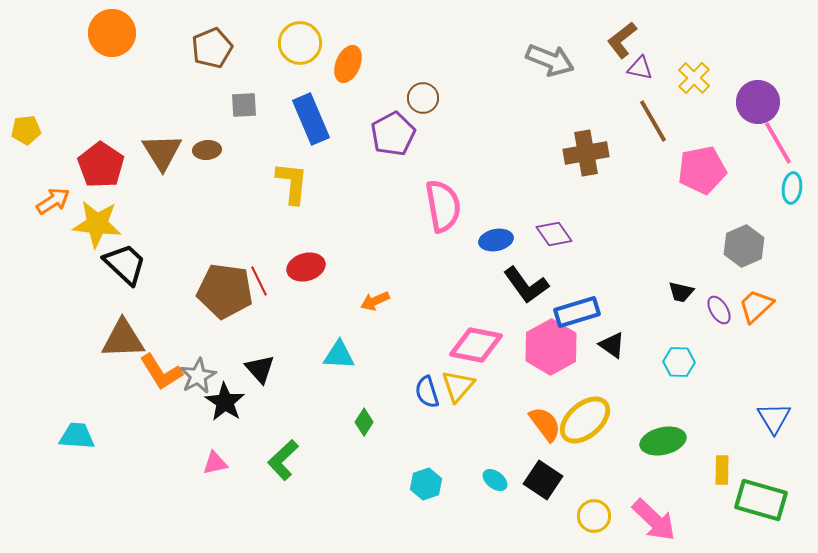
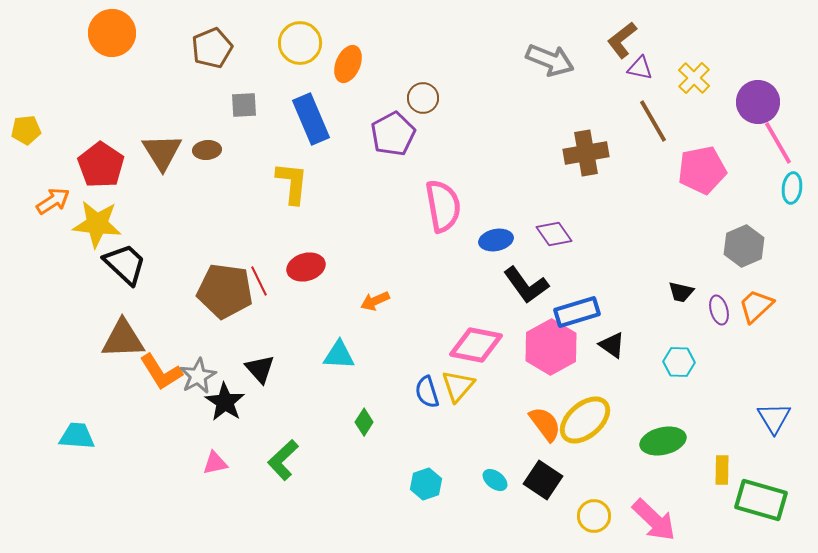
purple ellipse at (719, 310): rotated 16 degrees clockwise
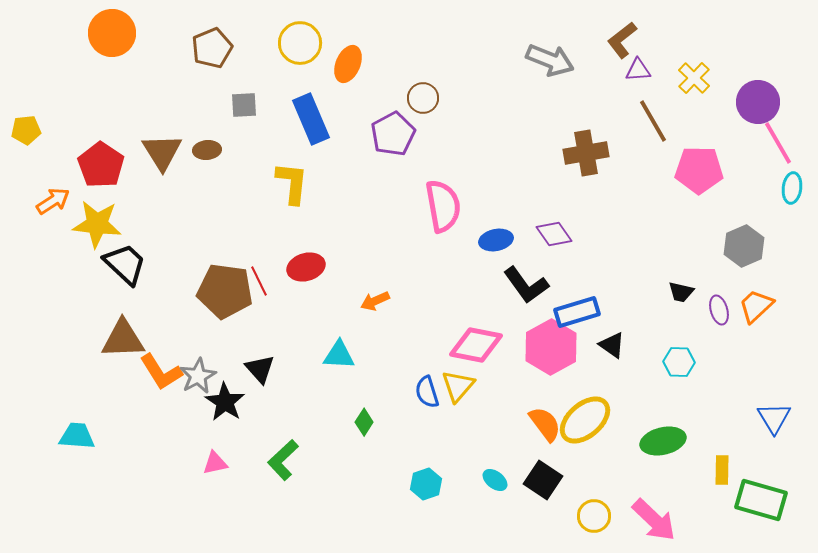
purple triangle at (640, 68): moved 2 px left, 2 px down; rotated 16 degrees counterclockwise
pink pentagon at (702, 170): moved 3 px left; rotated 12 degrees clockwise
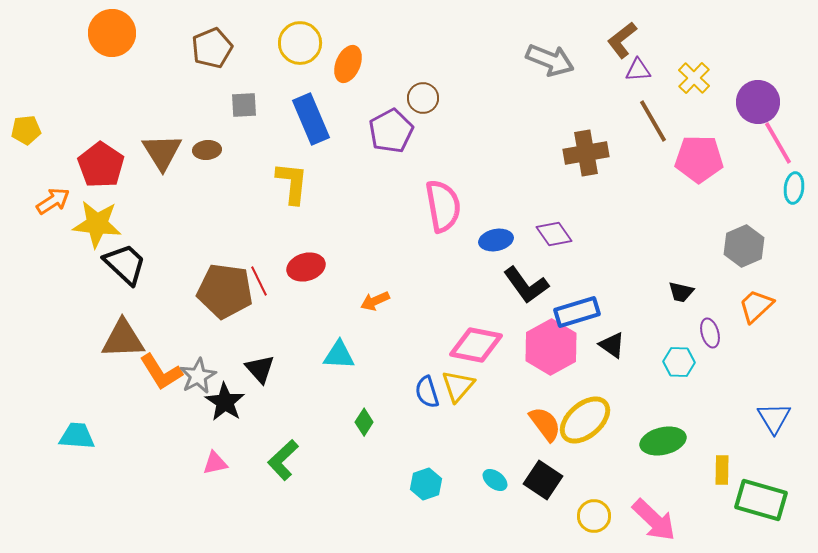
purple pentagon at (393, 134): moved 2 px left, 3 px up
pink pentagon at (699, 170): moved 11 px up
cyan ellipse at (792, 188): moved 2 px right
purple ellipse at (719, 310): moved 9 px left, 23 px down
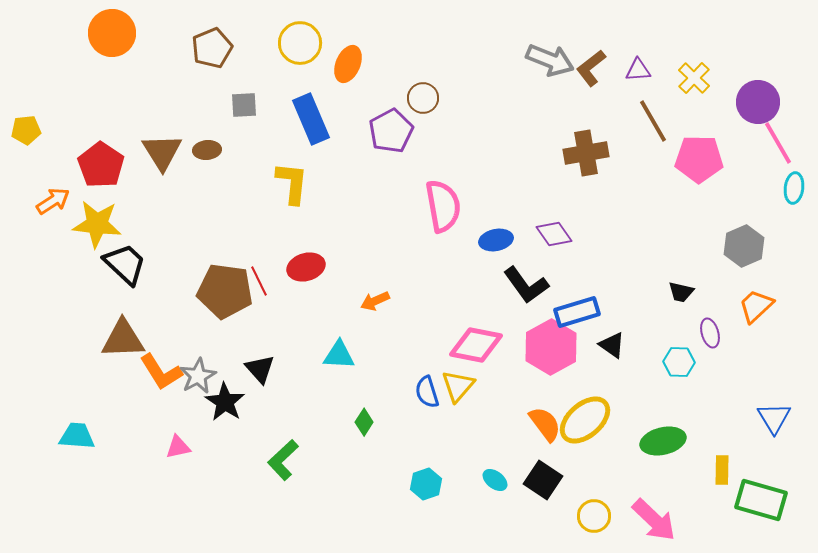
brown L-shape at (622, 40): moved 31 px left, 28 px down
pink triangle at (215, 463): moved 37 px left, 16 px up
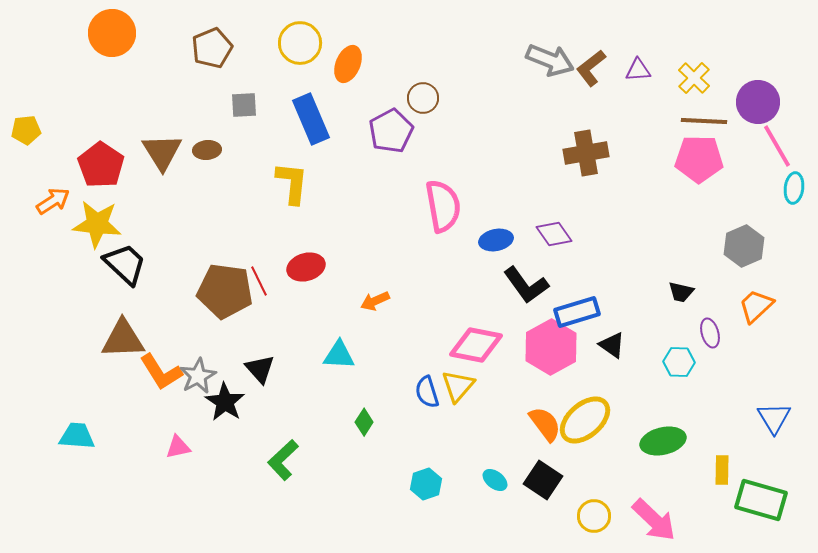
brown line at (653, 121): moved 51 px right; rotated 57 degrees counterclockwise
pink line at (778, 143): moved 1 px left, 3 px down
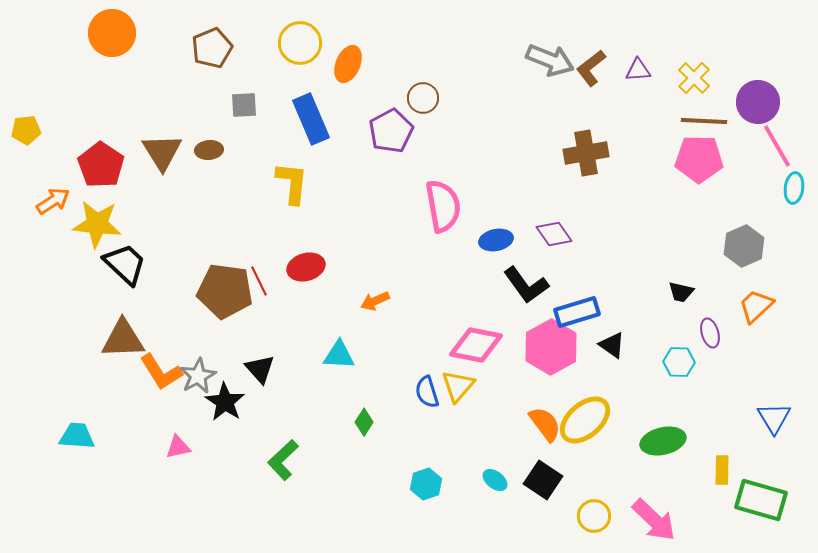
brown ellipse at (207, 150): moved 2 px right
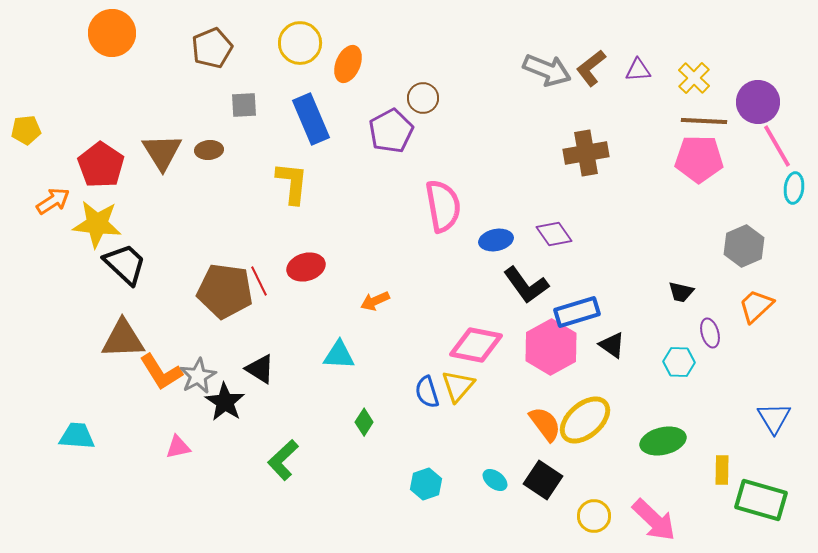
gray arrow at (550, 60): moved 3 px left, 10 px down
black triangle at (260, 369): rotated 16 degrees counterclockwise
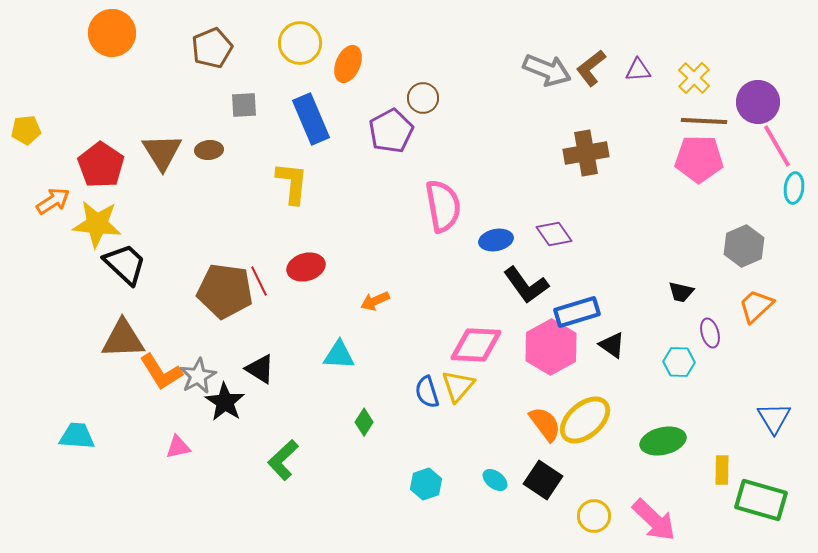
pink diamond at (476, 345): rotated 8 degrees counterclockwise
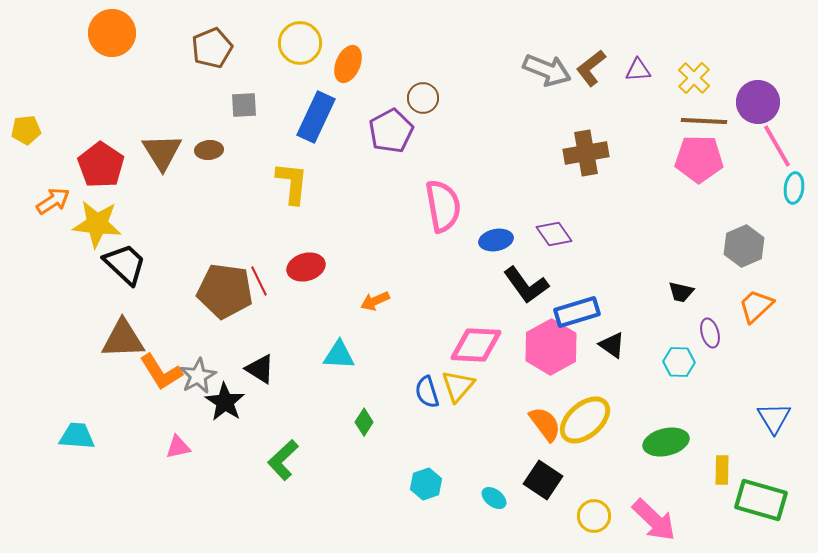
blue rectangle at (311, 119): moved 5 px right, 2 px up; rotated 48 degrees clockwise
green ellipse at (663, 441): moved 3 px right, 1 px down
cyan ellipse at (495, 480): moved 1 px left, 18 px down
